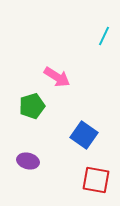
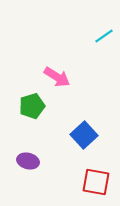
cyan line: rotated 30 degrees clockwise
blue square: rotated 12 degrees clockwise
red square: moved 2 px down
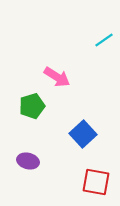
cyan line: moved 4 px down
blue square: moved 1 px left, 1 px up
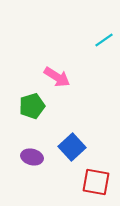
blue square: moved 11 px left, 13 px down
purple ellipse: moved 4 px right, 4 px up
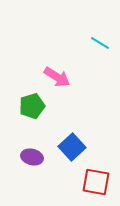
cyan line: moved 4 px left, 3 px down; rotated 66 degrees clockwise
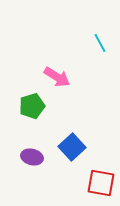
cyan line: rotated 30 degrees clockwise
red square: moved 5 px right, 1 px down
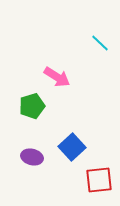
cyan line: rotated 18 degrees counterclockwise
red square: moved 2 px left, 3 px up; rotated 16 degrees counterclockwise
